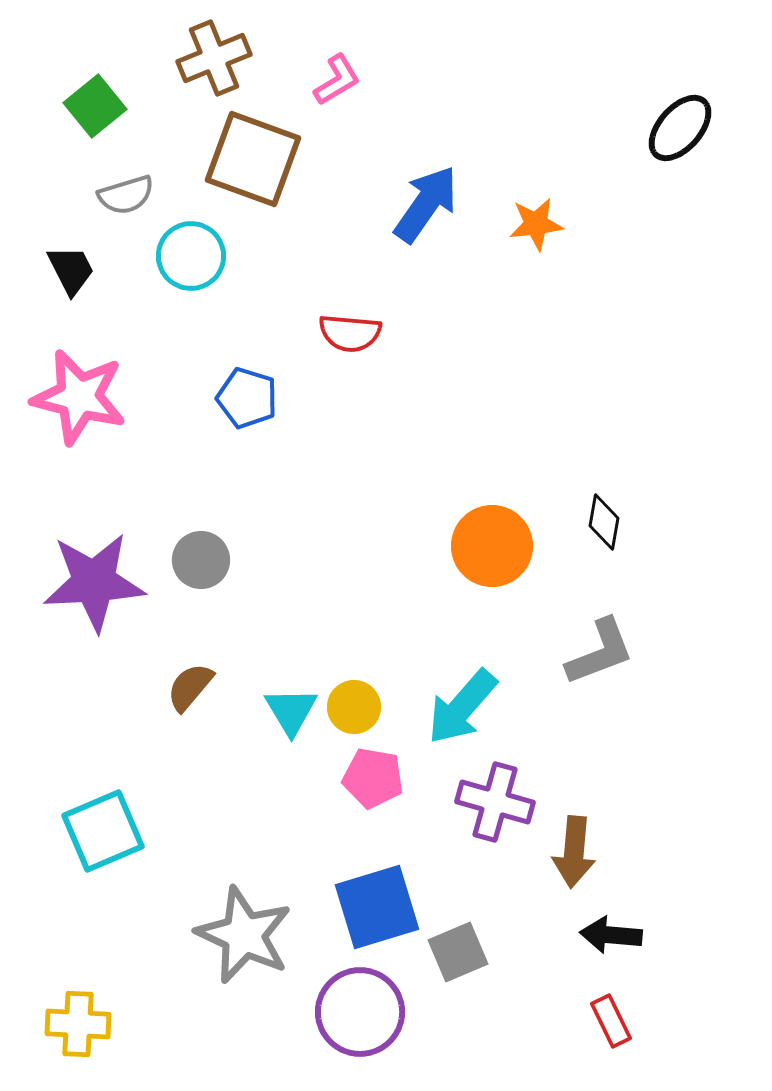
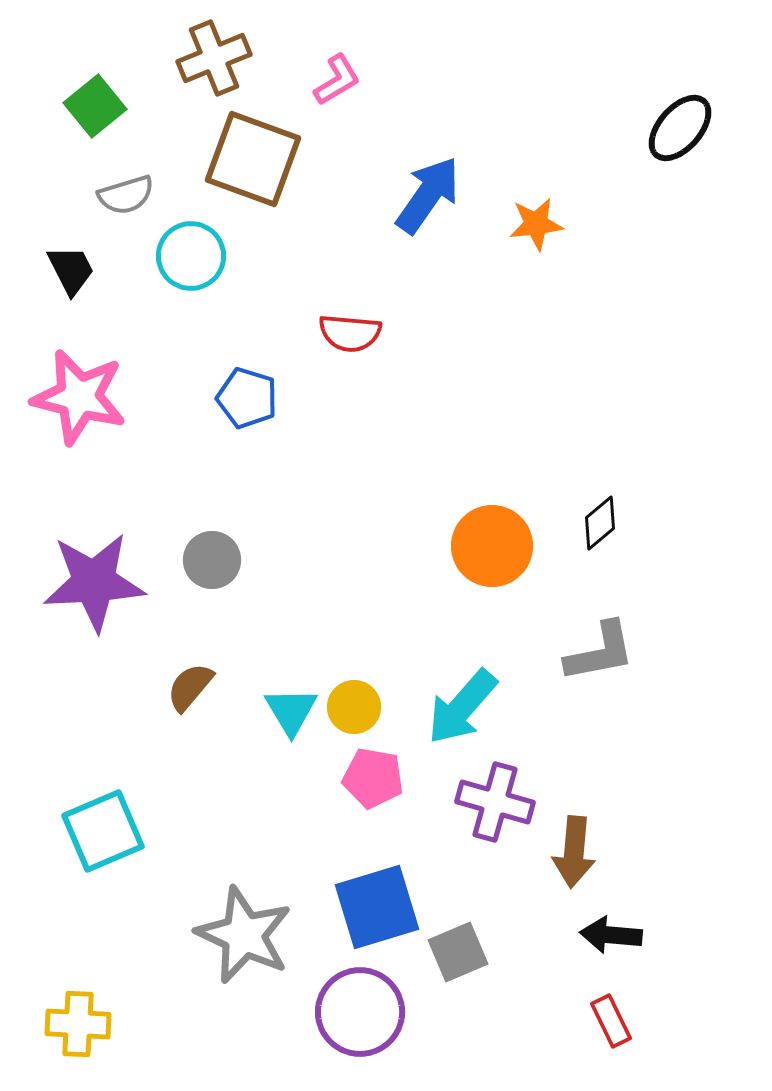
blue arrow: moved 2 px right, 9 px up
black diamond: moved 4 px left, 1 px down; rotated 40 degrees clockwise
gray circle: moved 11 px right
gray L-shape: rotated 10 degrees clockwise
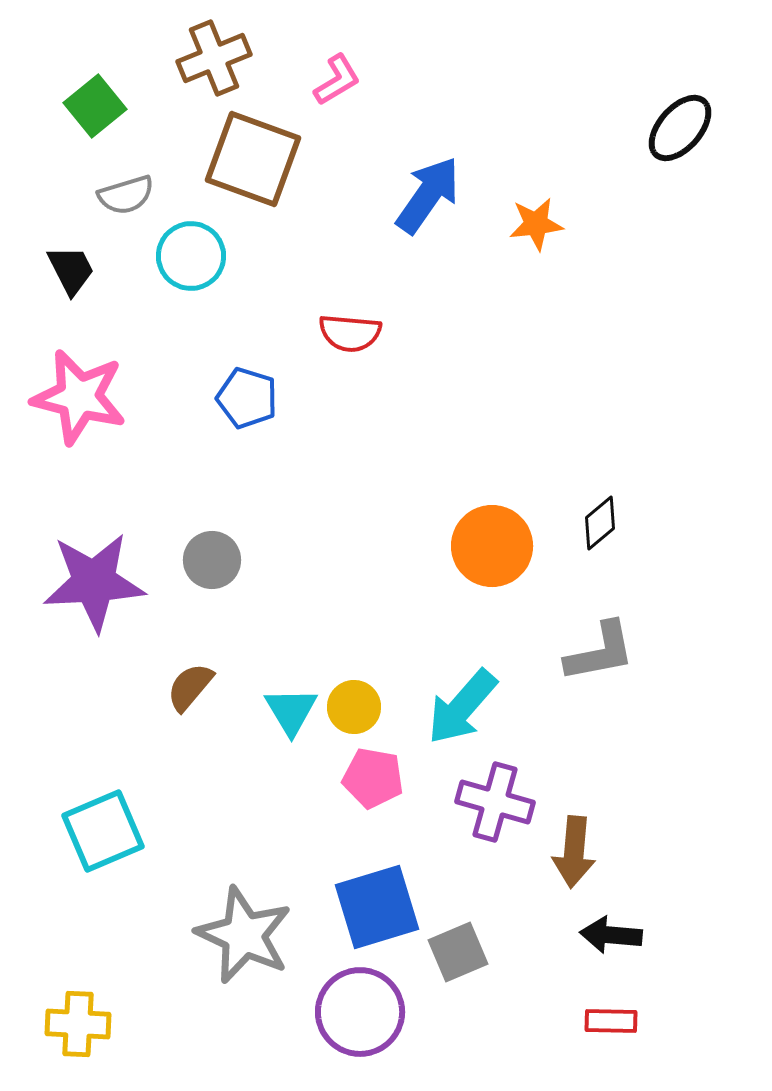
red rectangle: rotated 63 degrees counterclockwise
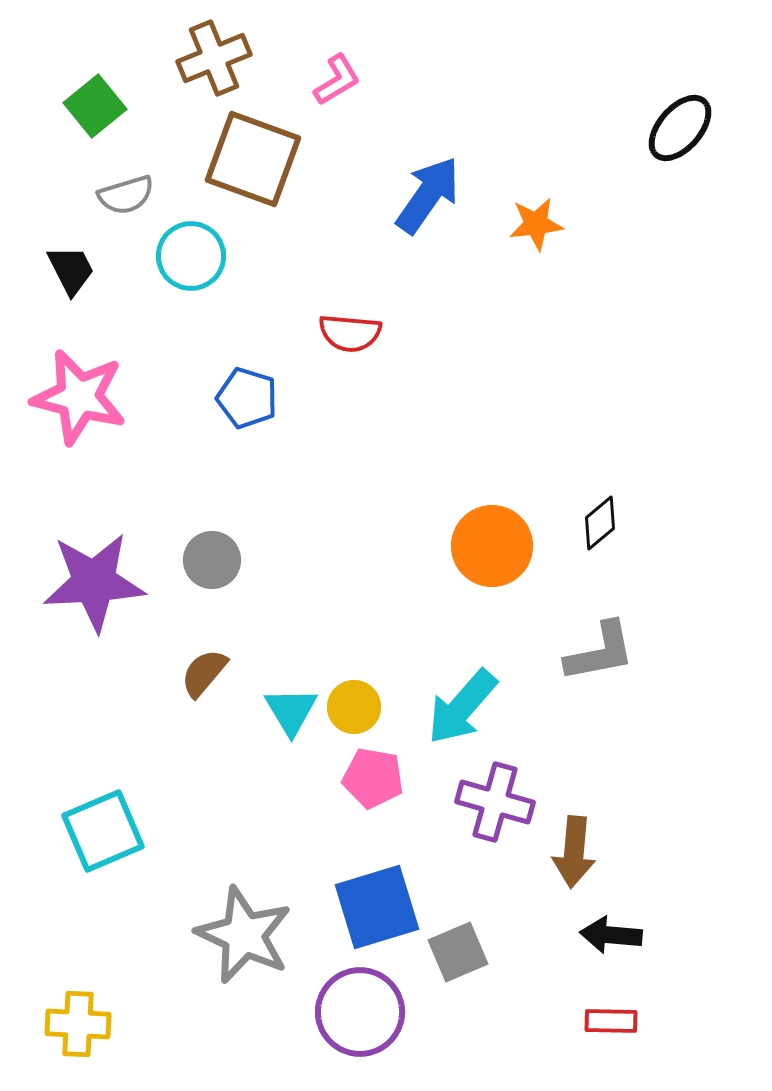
brown semicircle: moved 14 px right, 14 px up
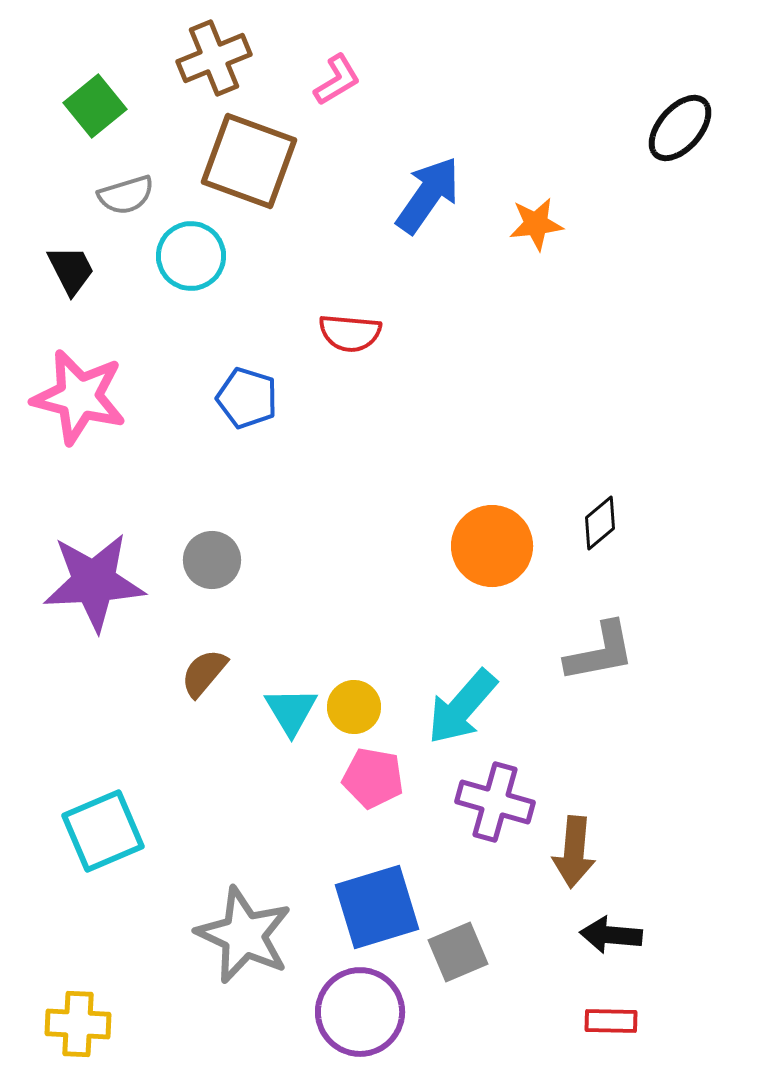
brown square: moved 4 px left, 2 px down
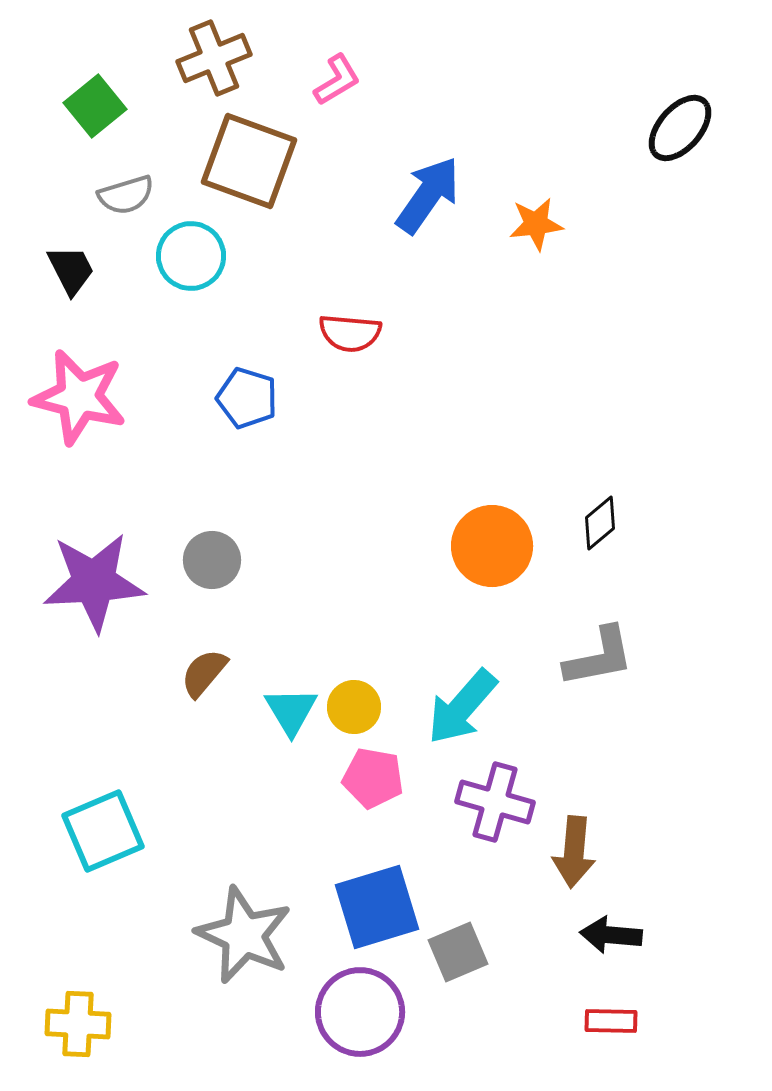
gray L-shape: moved 1 px left, 5 px down
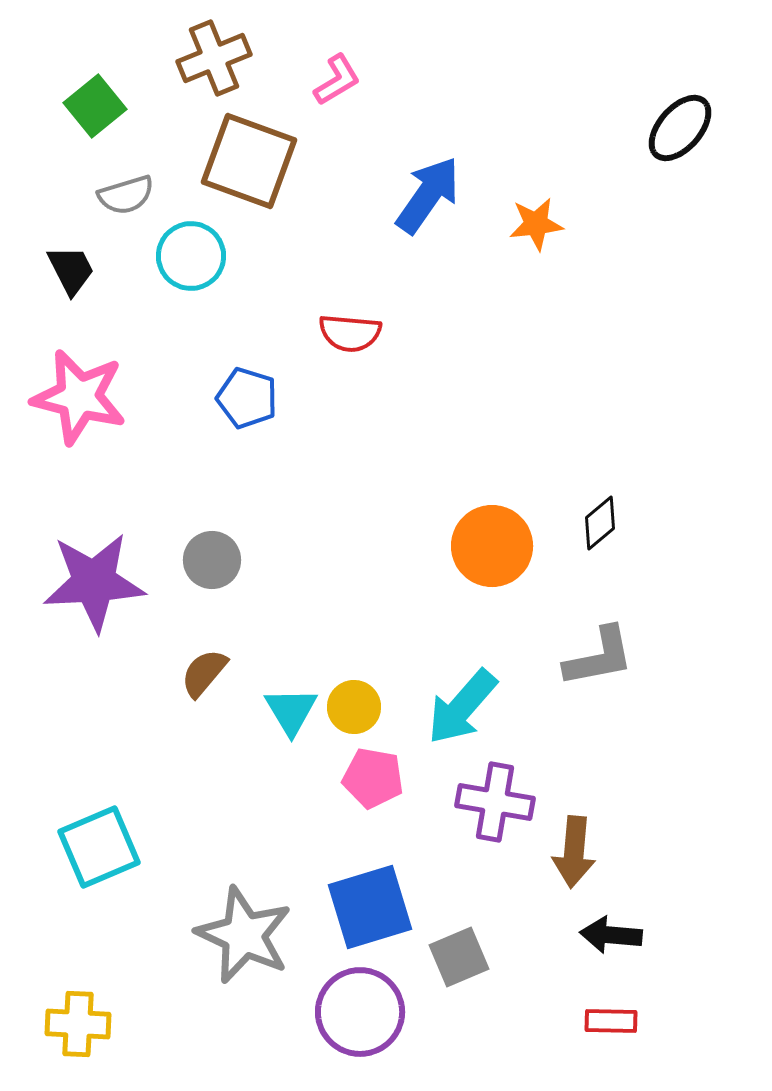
purple cross: rotated 6 degrees counterclockwise
cyan square: moved 4 px left, 16 px down
blue square: moved 7 px left
gray square: moved 1 px right, 5 px down
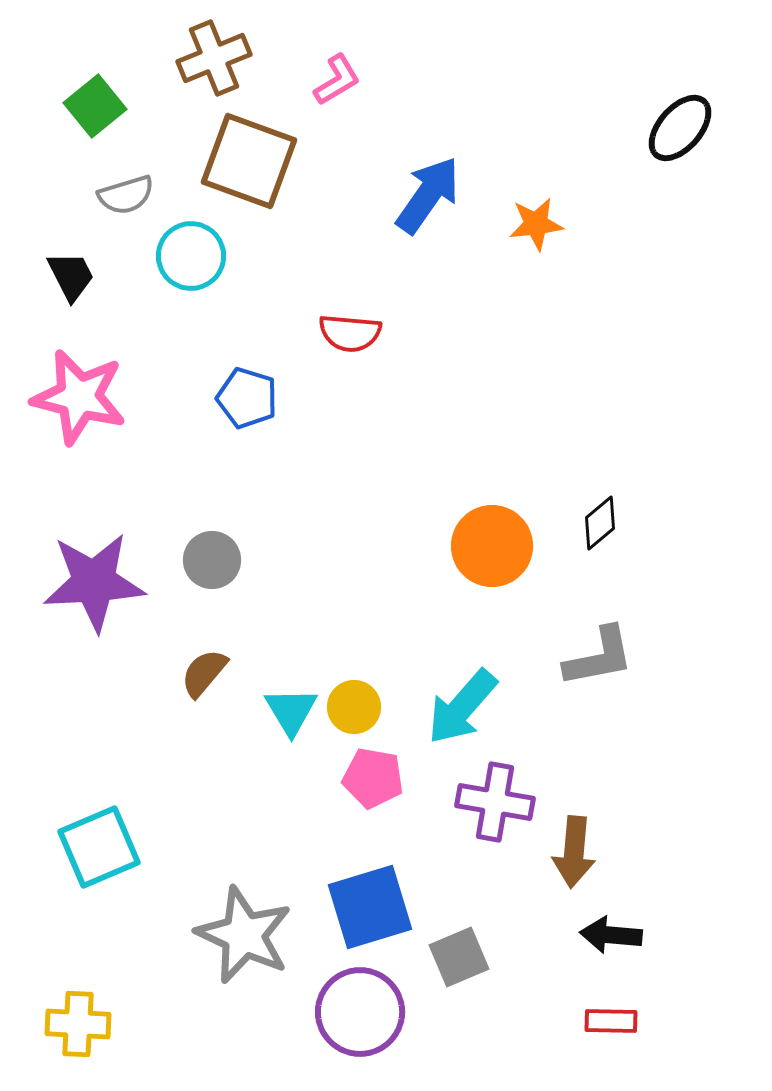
black trapezoid: moved 6 px down
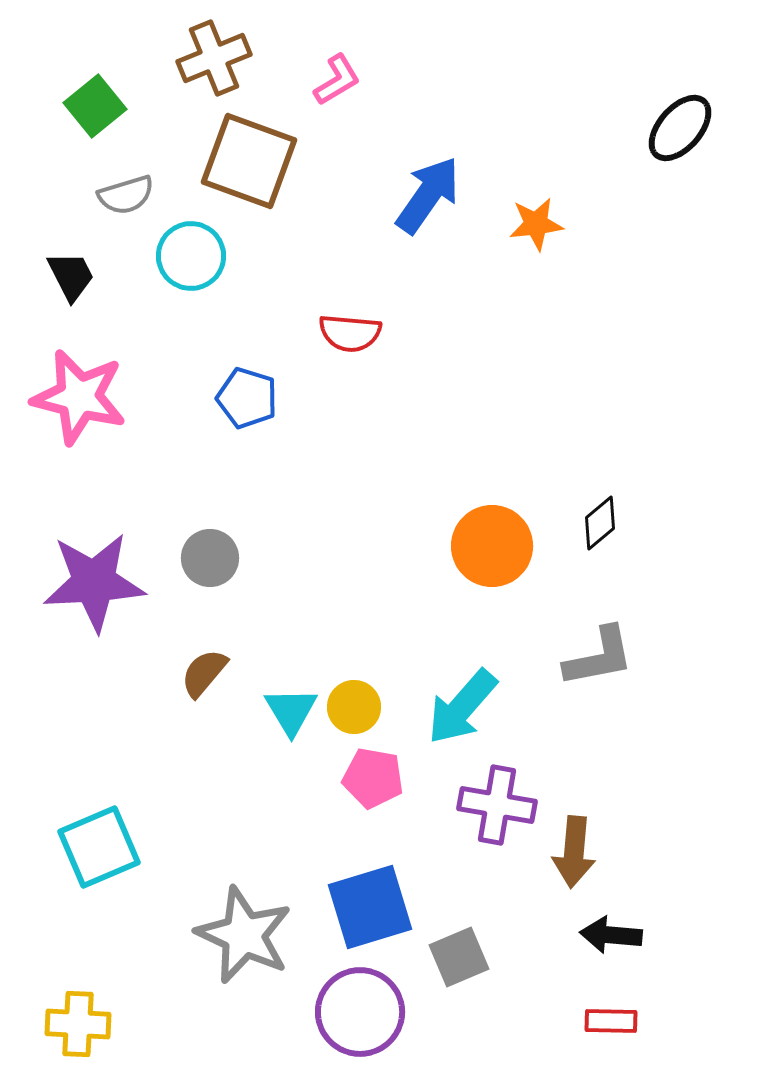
gray circle: moved 2 px left, 2 px up
purple cross: moved 2 px right, 3 px down
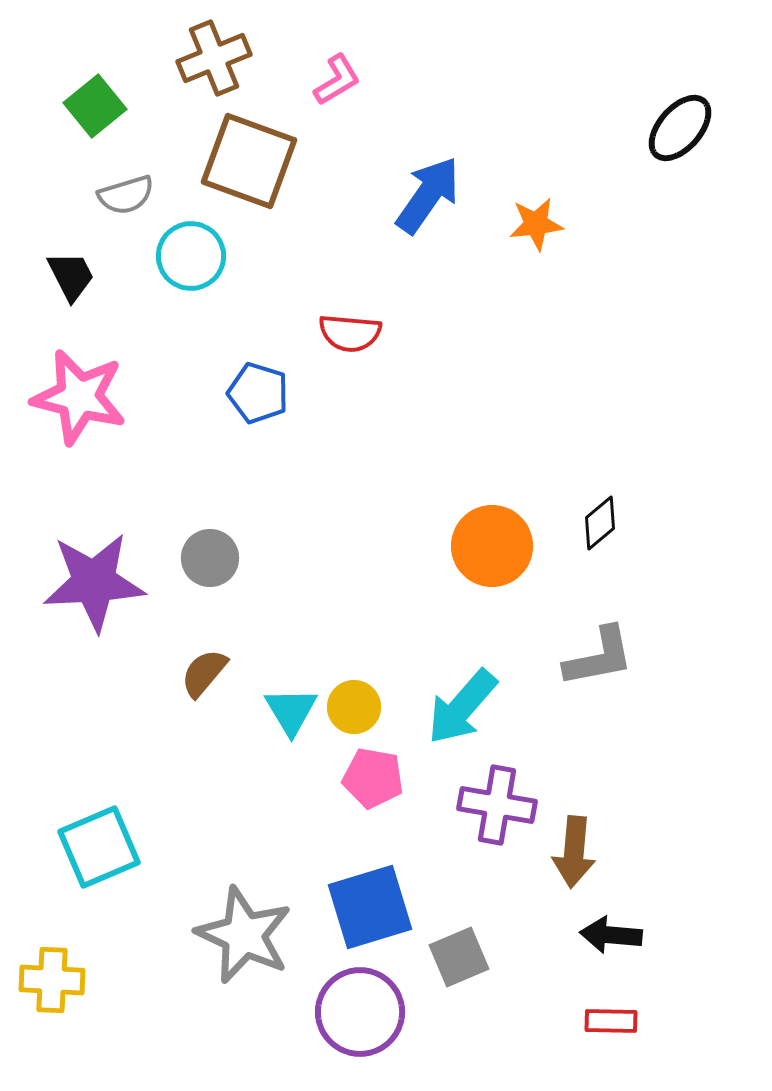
blue pentagon: moved 11 px right, 5 px up
yellow cross: moved 26 px left, 44 px up
